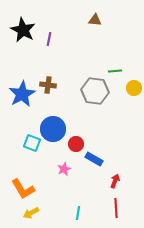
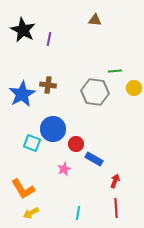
gray hexagon: moved 1 px down
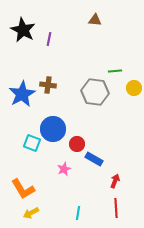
red circle: moved 1 px right
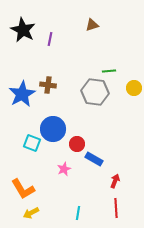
brown triangle: moved 3 px left, 5 px down; rotated 24 degrees counterclockwise
purple line: moved 1 px right
green line: moved 6 px left
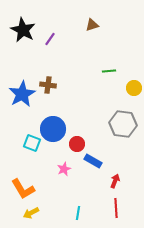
purple line: rotated 24 degrees clockwise
gray hexagon: moved 28 px right, 32 px down
blue rectangle: moved 1 px left, 2 px down
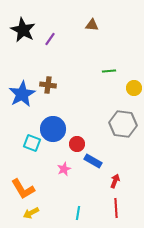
brown triangle: rotated 24 degrees clockwise
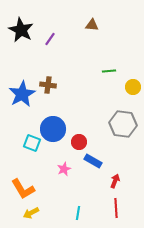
black star: moved 2 px left
yellow circle: moved 1 px left, 1 px up
red circle: moved 2 px right, 2 px up
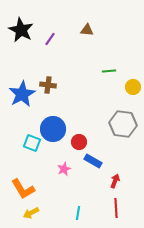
brown triangle: moved 5 px left, 5 px down
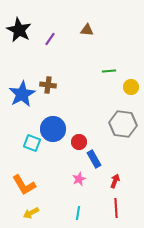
black star: moved 2 px left
yellow circle: moved 2 px left
blue rectangle: moved 1 px right, 2 px up; rotated 30 degrees clockwise
pink star: moved 15 px right, 10 px down
orange L-shape: moved 1 px right, 4 px up
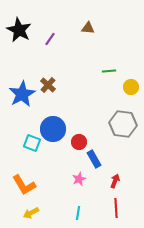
brown triangle: moved 1 px right, 2 px up
brown cross: rotated 35 degrees clockwise
